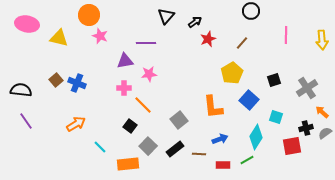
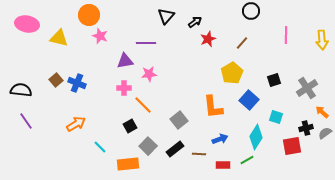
black square at (130, 126): rotated 24 degrees clockwise
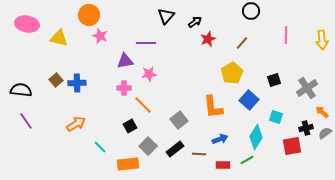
blue cross at (77, 83): rotated 24 degrees counterclockwise
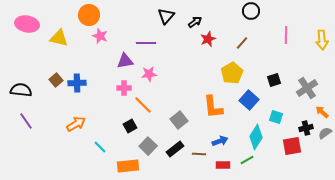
blue arrow at (220, 139): moved 2 px down
orange rectangle at (128, 164): moved 2 px down
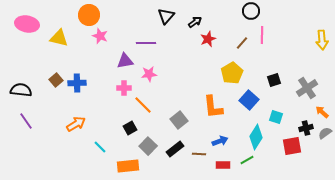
pink line at (286, 35): moved 24 px left
black square at (130, 126): moved 2 px down
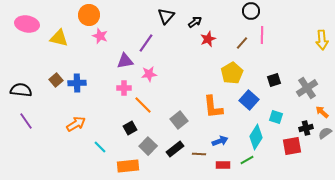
purple line at (146, 43): rotated 54 degrees counterclockwise
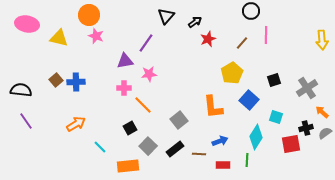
pink line at (262, 35): moved 4 px right
pink star at (100, 36): moved 4 px left
blue cross at (77, 83): moved 1 px left, 1 px up
red square at (292, 146): moved 1 px left, 2 px up
green line at (247, 160): rotated 56 degrees counterclockwise
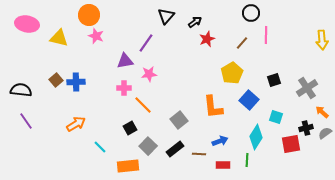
black circle at (251, 11): moved 2 px down
red star at (208, 39): moved 1 px left
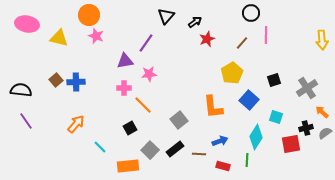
orange arrow at (76, 124): rotated 18 degrees counterclockwise
gray square at (148, 146): moved 2 px right, 4 px down
red rectangle at (223, 165): moved 1 px down; rotated 16 degrees clockwise
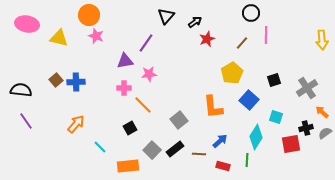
blue arrow at (220, 141): rotated 21 degrees counterclockwise
gray square at (150, 150): moved 2 px right
